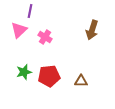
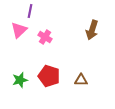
green star: moved 4 px left, 8 px down
red pentagon: rotated 25 degrees clockwise
brown triangle: moved 1 px up
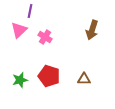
brown triangle: moved 3 px right, 1 px up
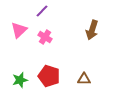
purple line: moved 12 px right; rotated 32 degrees clockwise
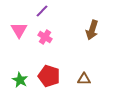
pink triangle: rotated 18 degrees counterclockwise
green star: rotated 28 degrees counterclockwise
